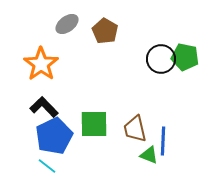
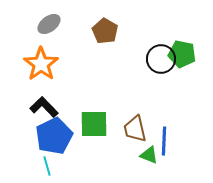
gray ellipse: moved 18 px left
green pentagon: moved 3 px left, 3 px up
blue line: moved 1 px right
cyan line: rotated 36 degrees clockwise
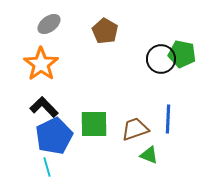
brown trapezoid: rotated 84 degrees clockwise
blue line: moved 4 px right, 22 px up
cyan line: moved 1 px down
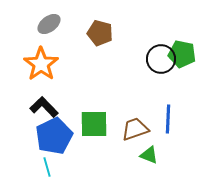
brown pentagon: moved 5 px left, 2 px down; rotated 15 degrees counterclockwise
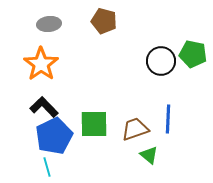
gray ellipse: rotated 30 degrees clockwise
brown pentagon: moved 4 px right, 12 px up
green pentagon: moved 11 px right
black circle: moved 2 px down
green triangle: rotated 18 degrees clockwise
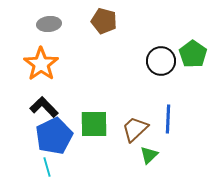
green pentagon: rotated 24 degrees clockwise
brown trapezoid: rotated 24 degrees counterclockwise
green triangle: rotated 36 degrees clockwise
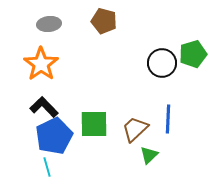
green pentagon: rotated 20 degrees clockwise
black circle: moved 1 px right, 2 px down
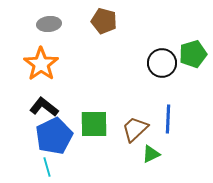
black L-shape: rotated 8 degrees counterclockwise
green triangle: moved 2 px right, 1 px up; rotated 18 degrees clockwise
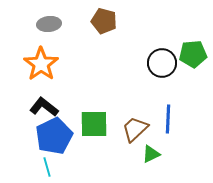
green pentagon: rotated 12 degrees clockwise
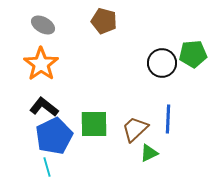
gray ellipse: moved 6 px left, 1 px down; rotated 35 degrees clockwise
green triangle: moved 2 px left, 1 px up
